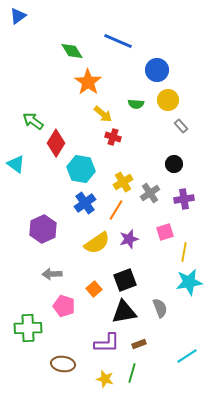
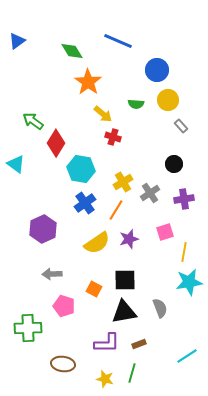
blue triangle: moved 1 px left, 25 px down
black square: rotated 20 degrees clockwise
orange square: rotated 21 degrees counterclockwise
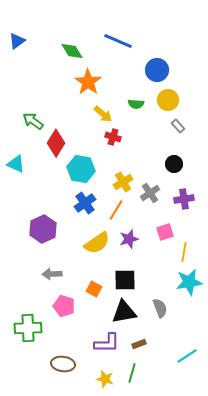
gray rectangle: moved 3 px left
cyan triangle: rotated 12 degrees counterclockwise
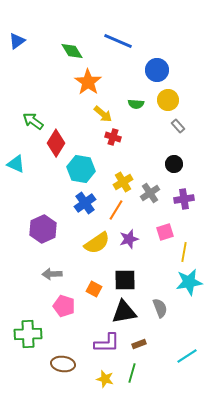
green cross: moved 6 px down
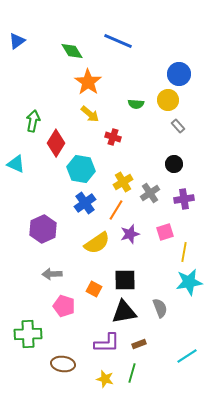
blue circle: moved 22 px right, 4 px down
yellow arrow: moved 13 px left
green arrow: rotated 65 degrees clockwise
purple star: moved 1 px right, 5 px up
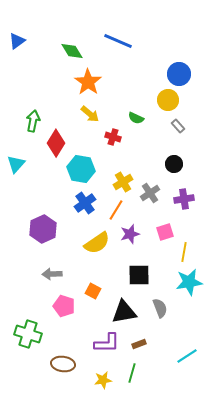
green semicircle: moved 14 px down; rotated 21 degrees clockwise
cyan triangle: rotated 48 degrees clockwise
black square: moved 14 px right, 5 px up
orange square: moved 1 px left, 2 px down
green cross: rotated 20 degrees clockwise
yellow star: moved 2 px left, 1 px down; rotated 24 degrees counterclockwise
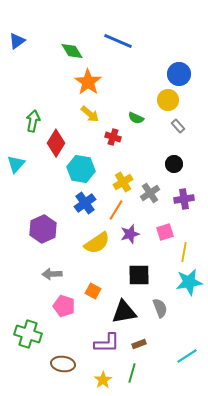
yellow star: rotated 24 degrees counterclockwise
